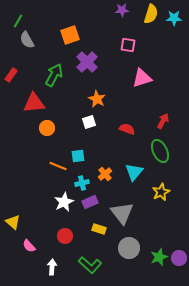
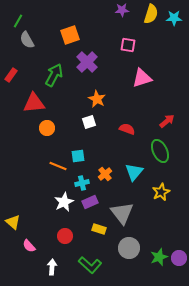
red arrow: moved 4 px right; rotated 21 degrees clockwise
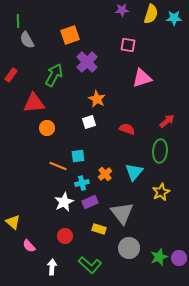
green line: rotated 32 degrees counterclockwise
green ellipse: rotated 30 degrees clockwise
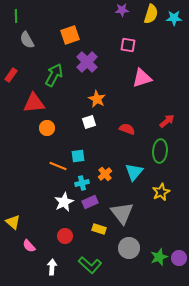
green line: moved 2 px left, 5 px up
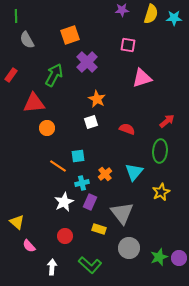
white square: moved 2 px right
orange line: rotated 12 degrees clockwise
purple rectangle: rotated 42 degrees counterclockwise
yellow triangle: moved 4 px right
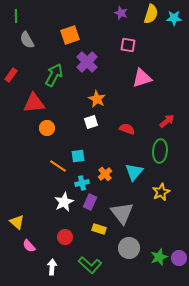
purple star: moved 1 px left, 3 px down; rotated 24 degrees clockwise
red circle: moved 1 px down
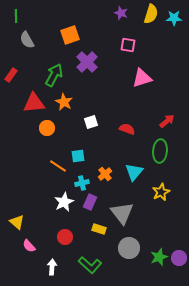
orange star: moved 33 px left, 3 px down
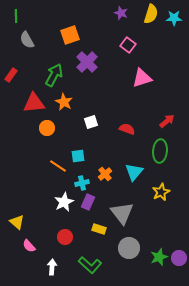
pink square: rotated 28 degrees clockwise
purple rectangle: moved 2 px left
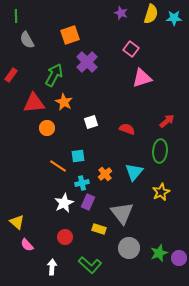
pink square: moved 3 px right, 4 px down
white star: moved 1 px down
pink semicircle: moved 2 px left, 1 px up
green star: moved 4 px up
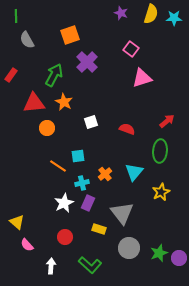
purple rectangle: moved 1 px down
white arrow: moved 1 px left, 1 px up
